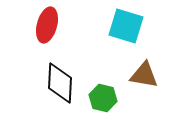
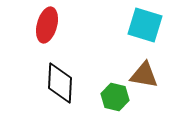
cyan square: moved 19 px right, 1 px up
green hexagon: moved 12 px right, 1 px up
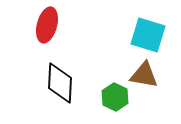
cyan square: moved 3 px right, 10 px down
green hexagon: rotated 12 degrees clockwise
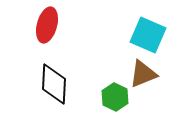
cyan square: rotated 6 degrees clockwise
brown triangle: moved 1 px left, 1 px up; rotated 32 degrees counterclockwise
black diamond: moved 6 px left, 1 px down
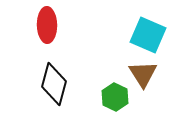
red ellipse: rotated 16 degrees counterclockwise
brown triangle: rotated 40 degrees counterclockwise
black diamond: rotated 12 degrees clockwise
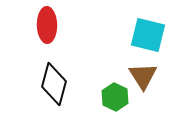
cyan square: rotated 9 degrees counterclockwise
brown triangle: moved 2 px down
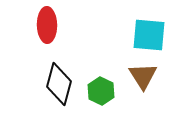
cyan square: moved 1 px right; rotated 9 degrees counterclockwise
black diamond: moved 5 px right
green hexagon: moved 14 px left, 6 px up
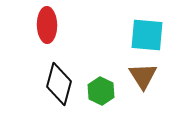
cyan square: moved 2 px left
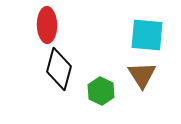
brown triangle: moved 1 px left, 1 px up
black diamond: moved 15 px up
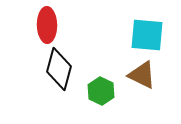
brown triangle: rotated 32 degrees counterclockwise
